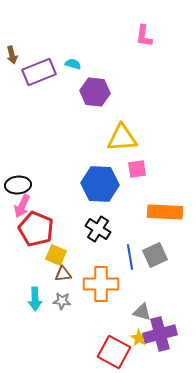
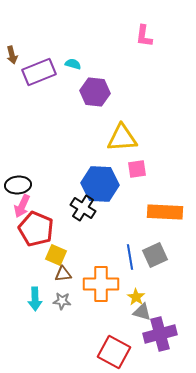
black cross: moved 15 px left, 21 px up
yellow star: moved 3 px left, 41 px up
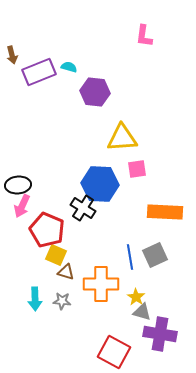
cyan semicircle: moved 4 px left, 3 px down
red pentagon: moved 11 px right, 1 px down
brown triangle: moved 3 px right, 2 px up; rotated 24 degrees clockwise
purple cross: rotated 24 degrees clockwise
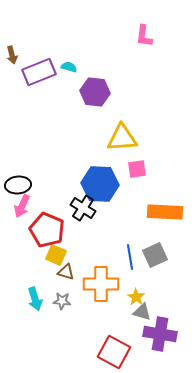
cyan arrow: rotated 15 degrees counterclockwise
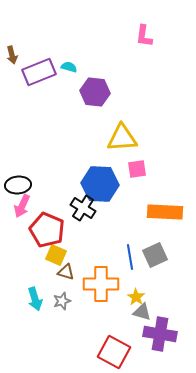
gray star: rotated 24 degrees counterclockwise
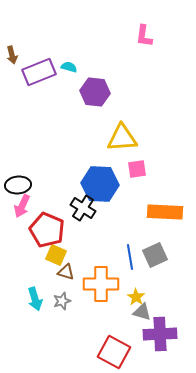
purple cross: rotated 12 degrees counterclockwise
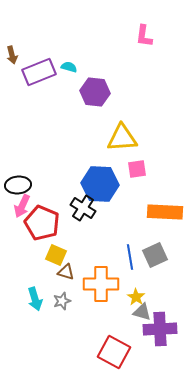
red pentagon: moved 5 px left, 7 px up
purple cross: moved 5 px up
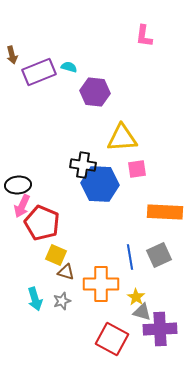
black cross: moved 43 px up; rotated 25 degrees counterclockwise
gray square: moved 4 px right
red square: moved 2 px left, 13 px up
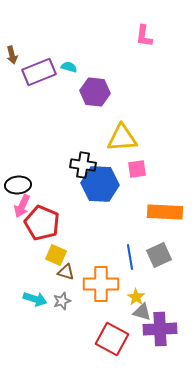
cyan arrow: rotated 55 degrees counterclockwise
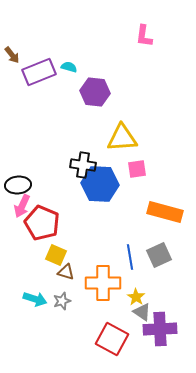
brown arrow: rotated 24 degrees counterclockwise
orange rectangle: rotated 12 degrees clockwise
orange cross: moved 2 px right, 1 px up
gray triangle: rotated 18 degrees clockwise
